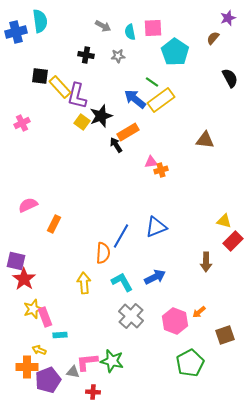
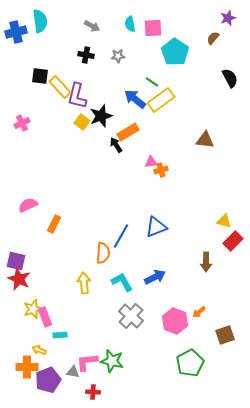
gray arrow at (103, 26): moved 11 px left
cyan semicircle at (130, 32): moved 8 px up
red star at (24, 279): moved 5 px left; rotated 10 degrees counterclockwise
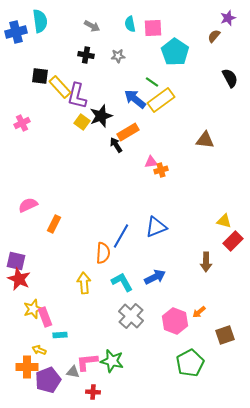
brown semicircle at (213, 38): moved 1 px right, 2 px up
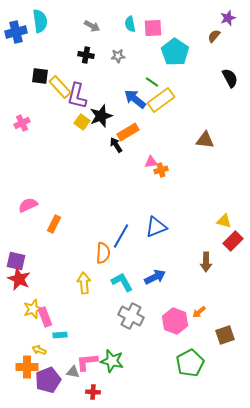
gray cross at (131, 316): rotated 15 degrees counterclockwise
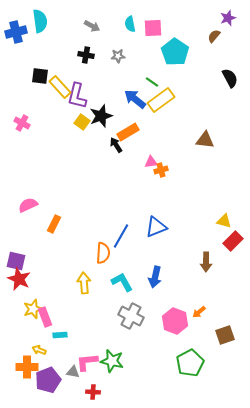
pink cross at (22, 123): rotated 35 degrees counterclockwise
blue arrow at (155, 277): rotated 130 degrees clockwise
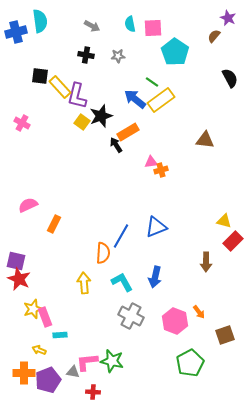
purple star at (228, 18): rotated 28 degrees counterclockwise
orange arrow at (199, 312): rotated 88 degrees counterclockwise
orange cross at (27, 367): moved 3 px left, 6 px down
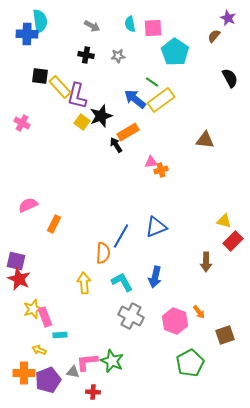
blue cross at (16, 32): moved 11 px right, 2 px down; rotated 15 degrees clockwise
green star at (112, 361): rotated 10 degrees clockwise
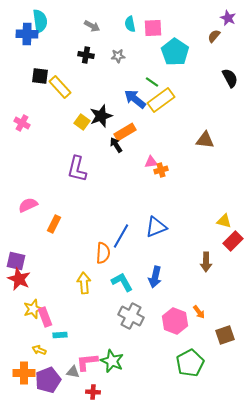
purple L-shape at (77, 96): moved 73 px down
orange rectangle at (128, 132): moved 3 px left
